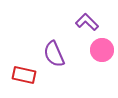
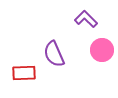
purple L-shape: moved 1 px left, 3 px up
red rectangle: moved 2 px up; rotated 15 degrees counterclockwise
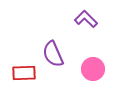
pink circle: moved 9 px left, 19 px down
purple semicircle: moved 1 px left
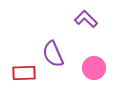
pink circle: moved 1 px right, 1 px up
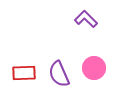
purple semicircle: moved 6 px right, 20 px down
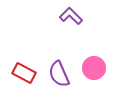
purple L-shape: moved 15 px left, 3 px up
red rectangle: rotated 30 degrees clockwise
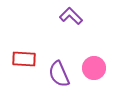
red rectangle: moved 14 px up; rotated 25 degrees counterclockwise
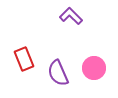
red rectangle: rotated 65 degrees clockwise
purple semicircle: moved 1 px left, 1 px up
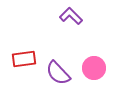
red rectangle: rotated 75 degrees counterclockwise
purple semicircle: rotated 20 degrees counterclockwise
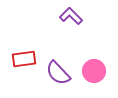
pink circle: moved 3 px down
